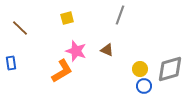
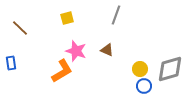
gray line: moved 4 px left
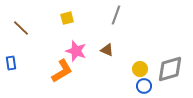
brown line: moved 1 px right
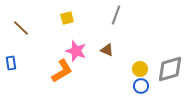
blue circle: moved 3 px left
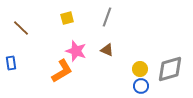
gray line: moved 9 px left, 2 px down
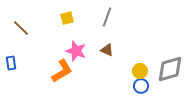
yellow circle: moved 2 px down
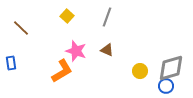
yellow square: moved 2 px up; rotated 32 degrees counterclockwise
gray diamond: moved 1 px right, 1 px up
blue circle: moved 25 px right
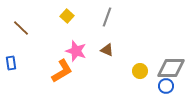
gray diamond: rotated 16 degrees clockwise
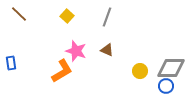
brown line: moved 2 px left, 14 px up
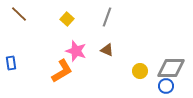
yellow square: moved 3 px down
